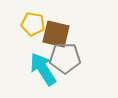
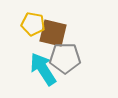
brown square: moved 3 px left, 1 px up
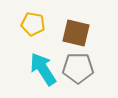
brown square: moved 23 px right
gray pentagon: moved 13 px right, 10 px down
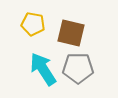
brown square: moved 5 px left
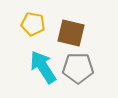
cyan arrow: moved 2 px up
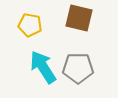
yellow pentagon: moved 3 px left, 1 px down
brown square: moved 8 px right, 15 px up
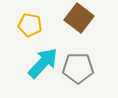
brown square: rotated 24 degrees clockwise
cyan arrow: moved 4 px up; rotated 76 degrees clockwise
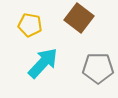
gray pentagon: moved 20 px right
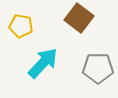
yellow pentagon: moved 9 px left, 1 px down
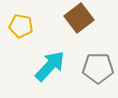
brown square: rotated 16 degrees clockwise
cyan arrow: moved 7 px right, 3 px down
